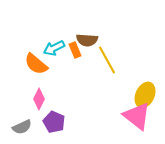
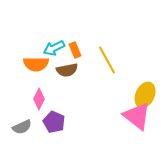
brown semicircle: moved 20 px left, 30 px down; rotated 15 degrees counterclockwise
orange semicircle: rotated 40 degrees counterclockwise
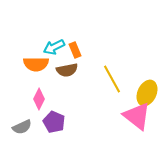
cyan arrow: moved 1 px up
yellow line: moved 5 px right, 19 px down
yellow ellipse: moved 2 px right, 2 px up
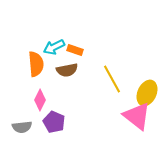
orange rectangle: rotated 49 degrees counterclockwise
orange semicircle: rotated 95 degrees counterclockwise
pink diamond: moved 1 px right, 1 px down
gray semicircle: rotated 18 degrees clockwise
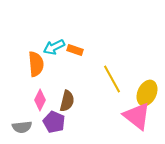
brown semicircle: moved 31 px down; rotated 65 degrees counterclockwise
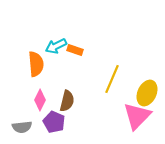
cyan arrow: moved 2 px right, 1 px up
yellow line: rotated 52 degrees clockwise
pink triangle: rotated 36 degrees clockwise
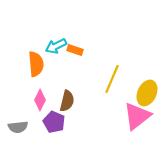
pink triangle: rotated 8 degrees clockwise
gray semicircle: moved 4 px left
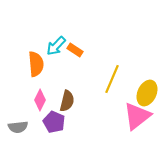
cyan arrow: rotated 20 degrees counterclockwise
orange rectangle: rotated 14 degrees clockwise
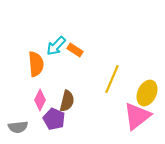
purple pentagon: moved 3 px up
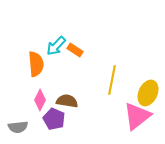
yellow line: moved 1 px down; rotated 12 degrees counterclockwise
yellow ellipse: moved 1 px right
brown semicircle: rotated 95 degrees counterclockwise
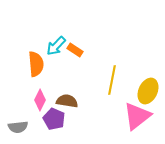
yellow ellipse: moved 2 px up
